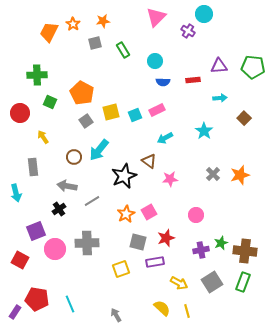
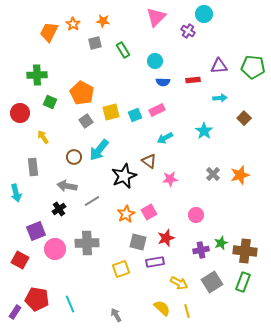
orange star at (103, 21): rotated 16 degrees clockwise
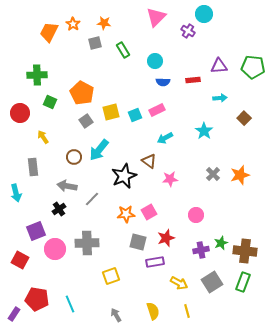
orange star at (103, 21): moved 1 px right, 2 px down
gray line at (92, 201): moved 2 px up; rotated 14 degrees counterclockwise
orange star at (126, 214): rotated 24 degrees clockwise
yellow square at (121, 269): moved 10 px left, 7 px down
yellow semicircle at (162, 308): moved 9 px left, 3 px down; rotated 30 degrees clockwise
purple rectangle at (15, 312): moved 1 px left, 2 px down
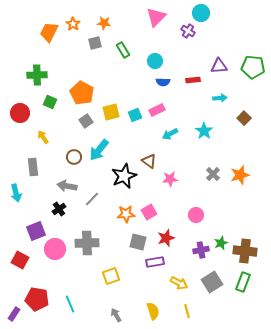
cyan circle at (204, 14): moved 3 px left, 1 px up
cyan arrow at (165, 138): moved 5 px right, 4 px up
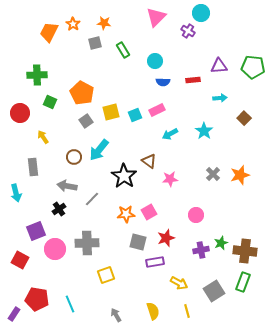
black star at (124, 176): rotated 15 degrees counterclockwise
yellow square at (111, 276): moved 5 px left, 1 px up
gray square at (212, 282): moved 2 px right, 9 px down
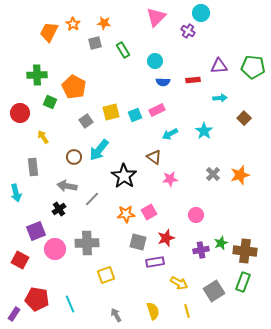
orange pentagon at (82, 93): moved 8 px left, 6 px up
brown triangle at (149, 161): moved 5 px right, 4 px up
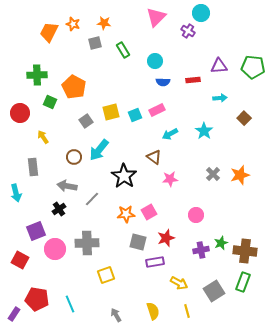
orange star at (73, 24): rotated 16 degrees counterclockwise
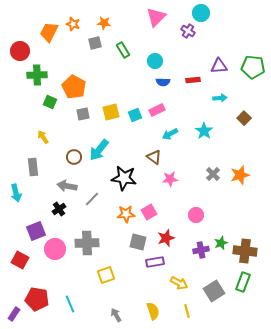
red circle at (20, 113): moved 62 px up
gray square at (86, 121): moved 3 px left, 7 px up; rotated 24 degrees clockwise
black star at (124, 176): moved 2 px down; rotated 25 degrees counterclockwise
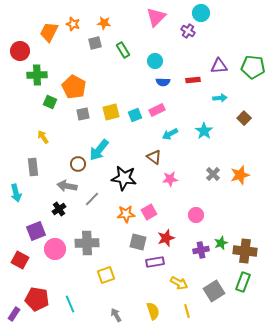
brown circle at (74, 157): moved 4 px right, 7 px down
